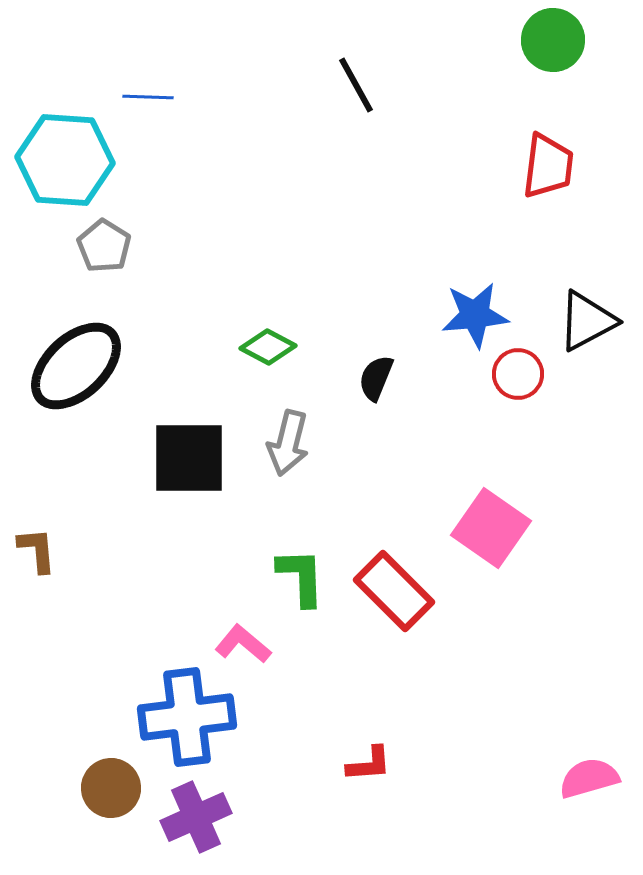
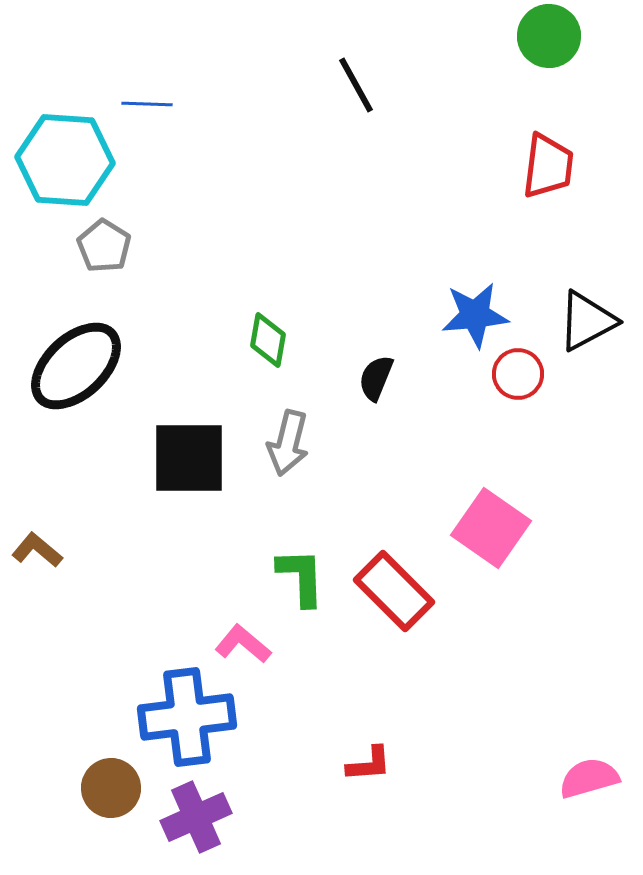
green circle: moved 4 px left, 4 px up
blue line: moved 1 px left, 7 px down
green diamond: moved 7 px up; rotated 72 degrees clockwise
brown L-shape: rotated 45 degrees counterclockwise
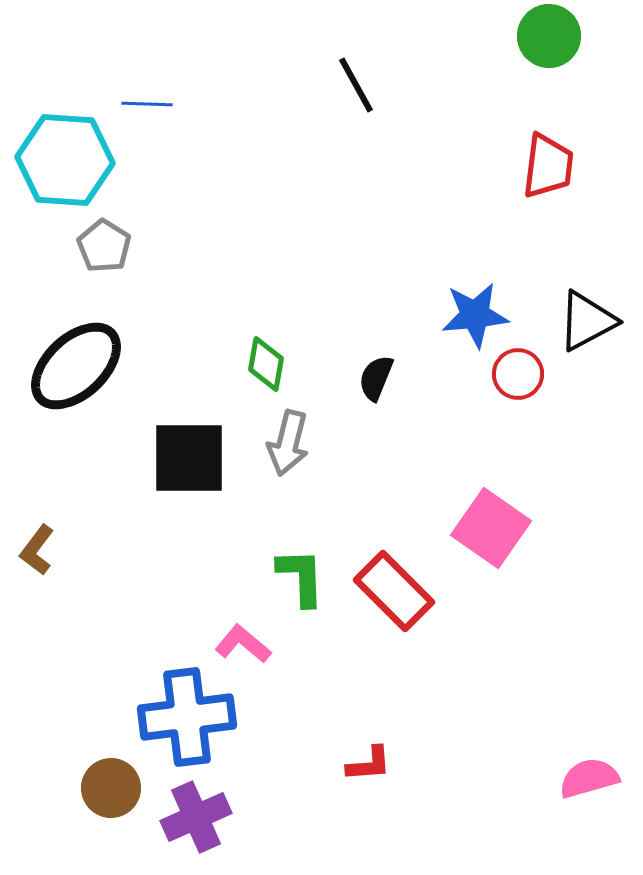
green diamond: moved 2 px left, 24 px down
brown L-shape: rotated 93 degrees counterclockwise
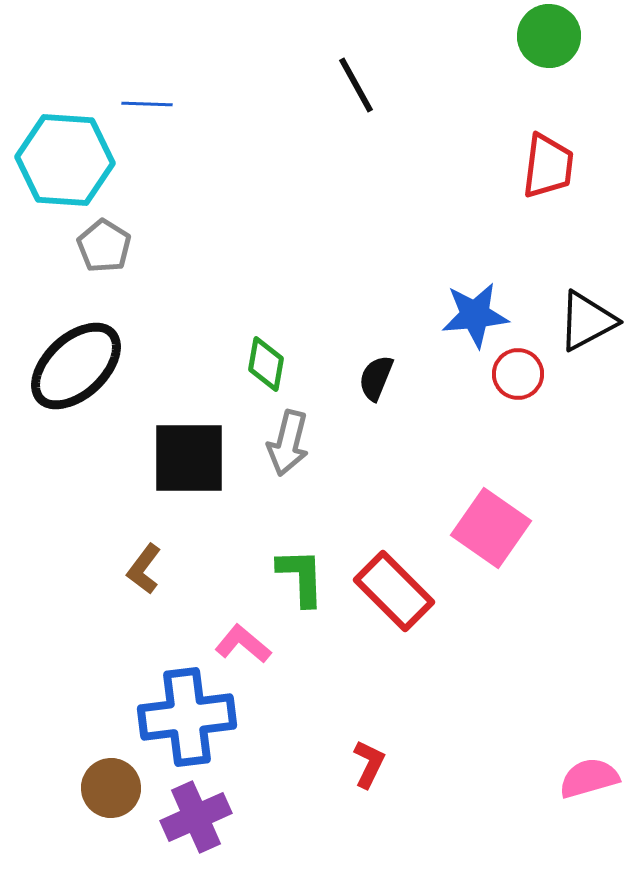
brown L-shape: moved 107 px right, 19 px down
red L-shape: rotated 60 degrees counterclockwise
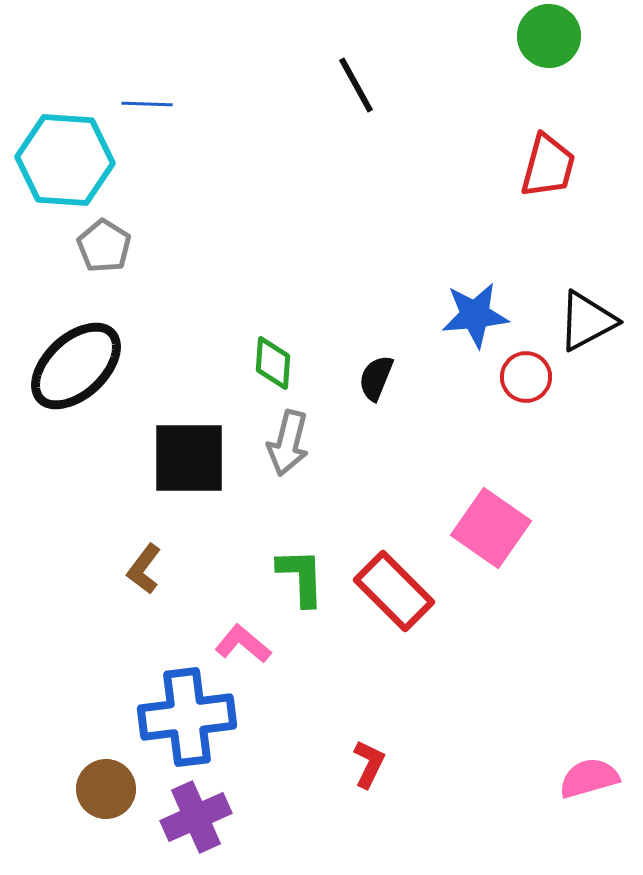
red trapezoid: rotated 8 degrees clockwise
green diamond: moved 7 px right, 1 px up; rotated 6 degrees counterclockwise
red circle: moved 8 px right, 3 px down
brown circle: moved 5 px left, 1 px down
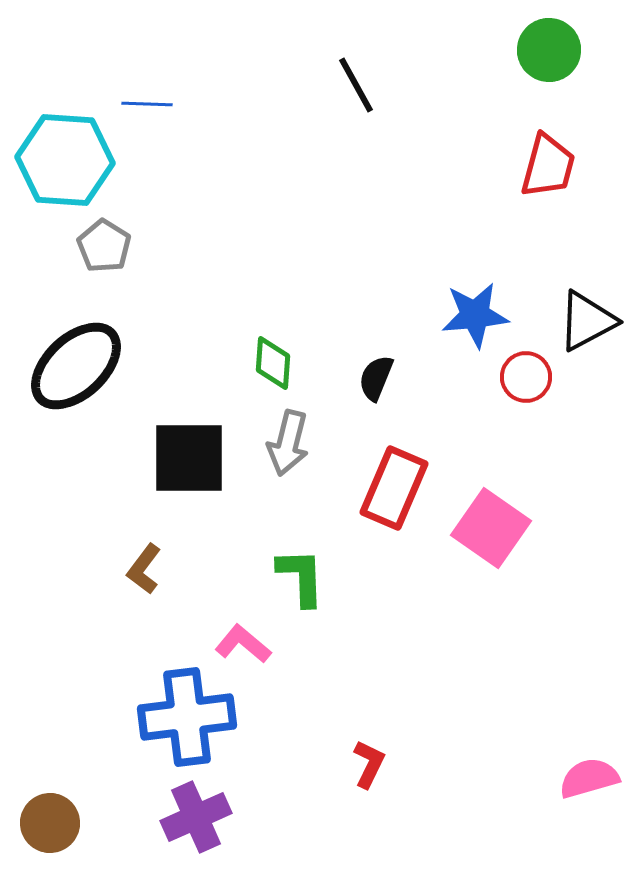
green circle: moved 14 px down
red rectangle: moved 103 px up; rotated 68 degrees clockwise
brown circle: moved 56 px left, 34 px down
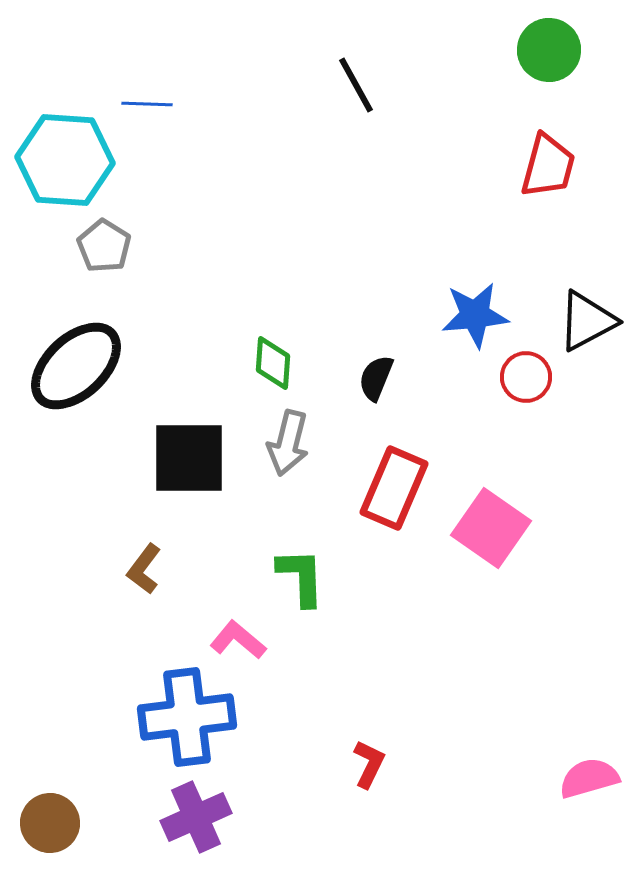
pink L-shape: moved 5 px left, 4 px up
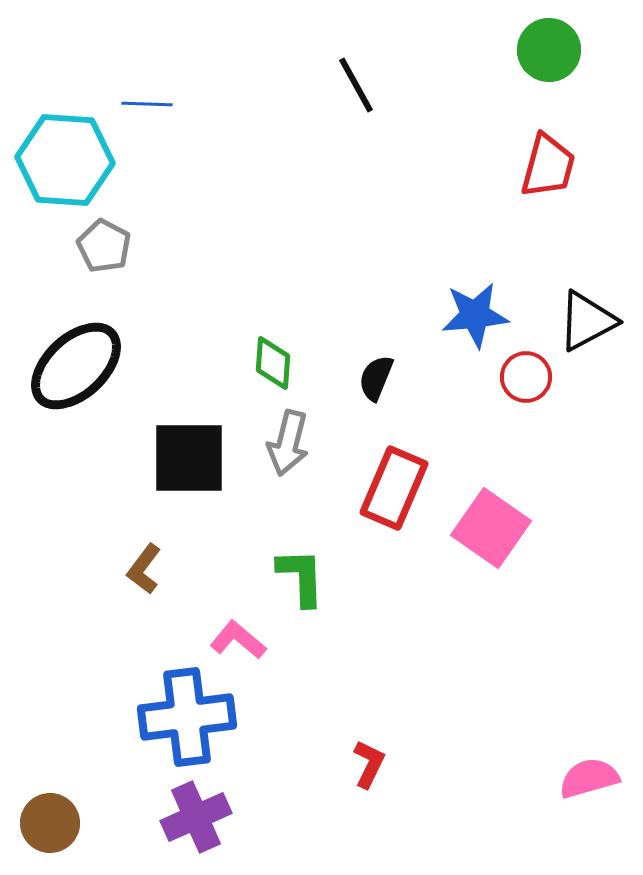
gray pentagon: rotated 4 degrees counterclockwise
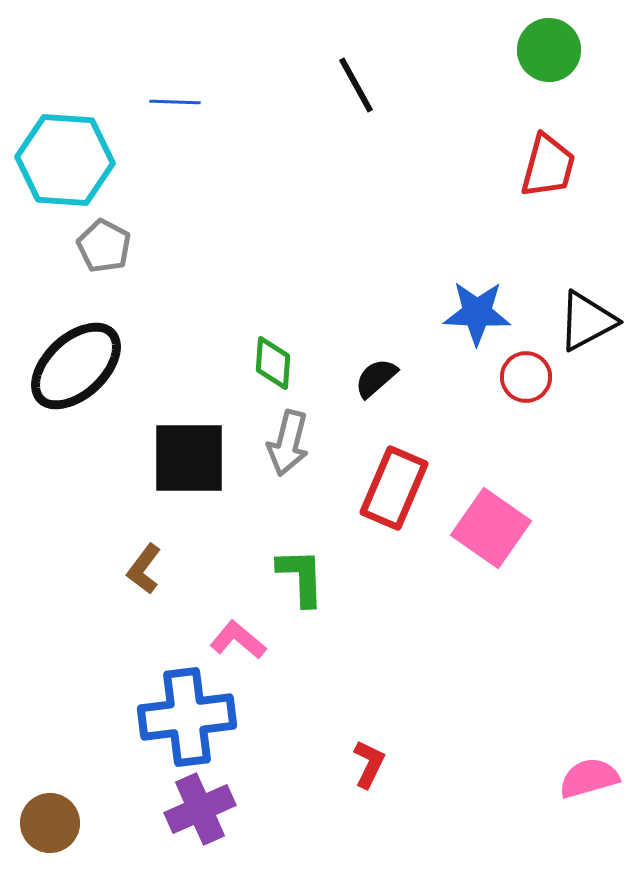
blue line: moved 28 px right, 2 px up
blue star: moved 2 px right, 2 px up; rotated 8 degrees clockwise
black semicircle: rotated 27 degrees clockwise
purple cross: moved 4 px right, 8 px up
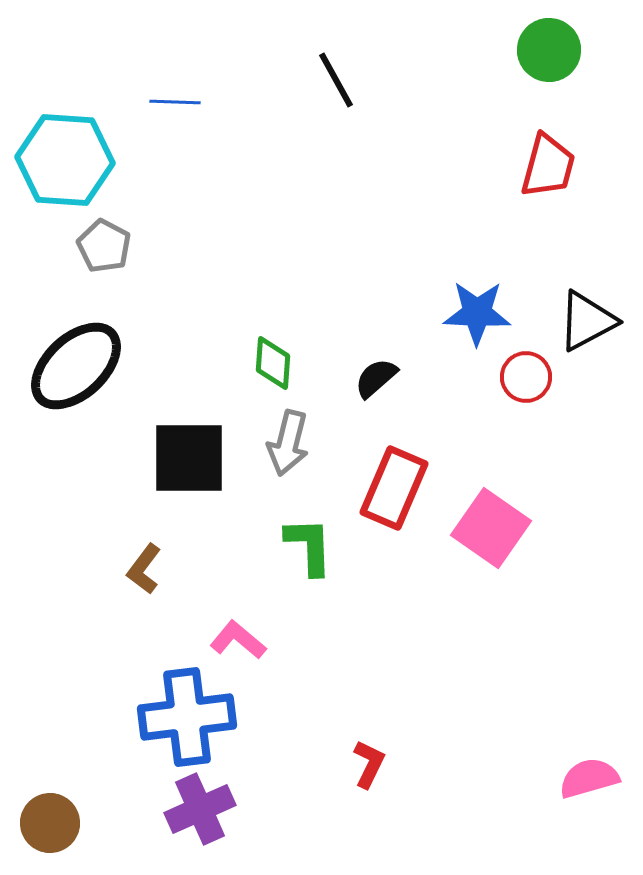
black line: moved 20 px left, 5 px up
green L-shape: moved 8 px right, 31 px up
